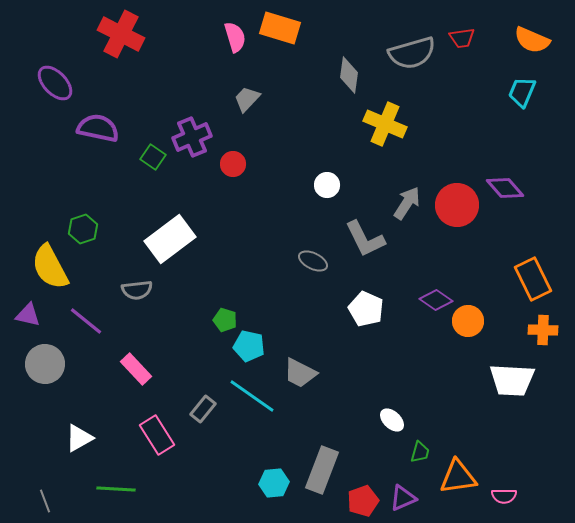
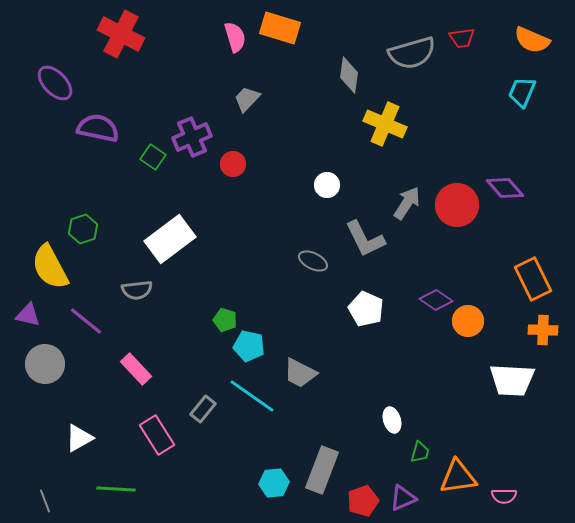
white ellipse at (392, 420): rotated 30 degrees clockwise
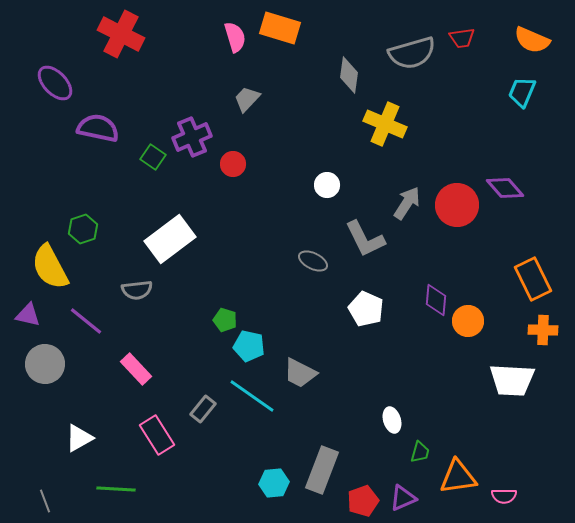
purple diamond at (436, 300): rotated 60 degrees clockwise
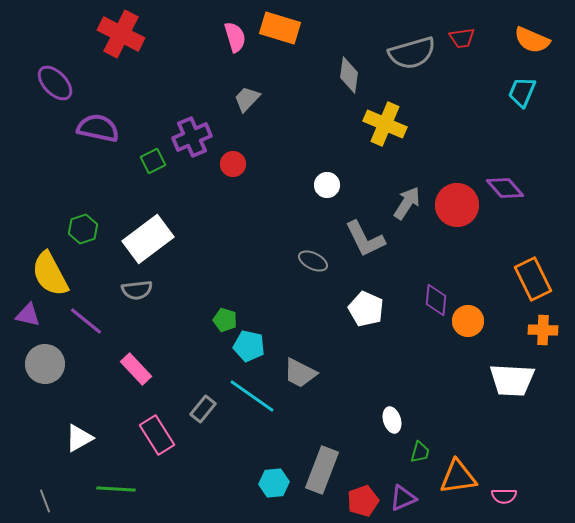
green square at (153, 157): moved 4 px down; rotated 30 degrees clockwise
white rectangle at (170, 239): moved 22 px left
yellow semicircle at (50, 267): moved 7 px down
